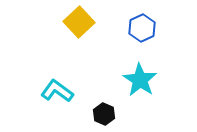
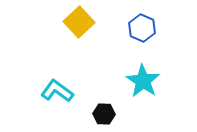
blue hexagon: rotated 12 degrees counterclockwise
cyan star: moved 3 px right, 1 px down
black hexagon: rotated 20 degrees counterclockwise
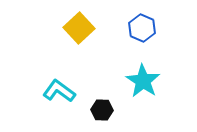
yellow square: moved 6 px down
cyan L-shape: moved 2 px right
black hexagon: moved 2 px left, 4 px up
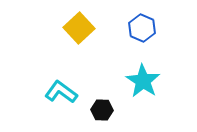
cyan L-shape: moved 2 px right, 1 px down
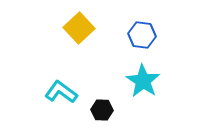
blue hexagon: moved 7 px down; rotated 16 degrees counterclockwise
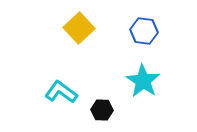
blue hexagon: moved 2 px right, 4 px up
